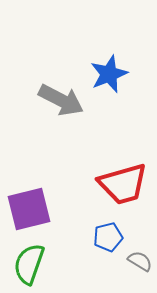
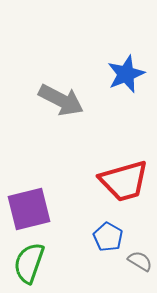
blue star: moved 17 px right
red trapezoid: moved 1 px right, 3 px up
blue pentagon: rotated 28 degrees counterclockwise
green semicircle: moved 1 px up
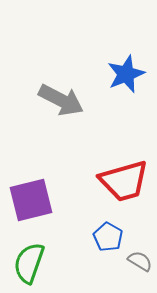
purple square: moved 2 px right, 9 px up
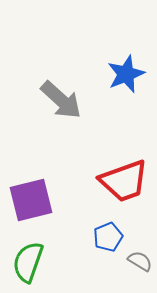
gray arrow: rotated 15 degrees clockwise
red trapezoid: rotated 4 degrees counterclockwise
blue pentagon: rotated 20 degrees clockwise
green semicircle: moved 1 px left, 1 px up
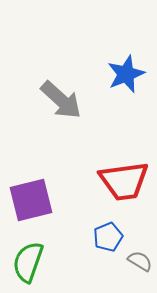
red trapezoid: rotated 12 degrees clockwise
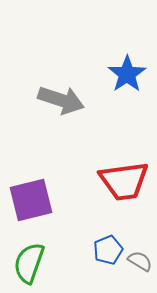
blue star: moved 1 px right; rotated 12 degrees counterclockwise
gray arrow: rotated 24 degrees counterclockwise
blue pentagon: moved 13 px down
green semicircle: moved 1 px right, 1 px down
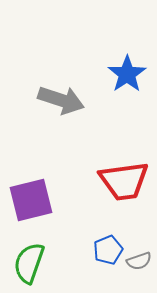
gray semicircle: moved 1 px left; rotated 130 degrees clockwise
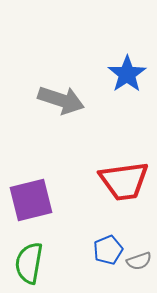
green semicircle: rotated 9 degrees counterclockwise
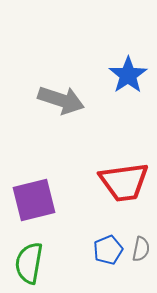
blue star: moved 1 px right, 1 px down
red trapezoid: moved 1 px down
purple square: moved 3 px right
gray semicircle: moved 2 px right, 12 px up; rotated 60 degrees counterclockwise
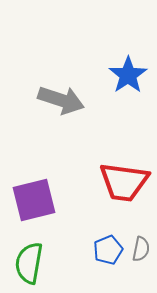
red trapezoid: rotated 16 degrees clockwise
